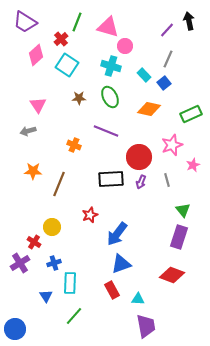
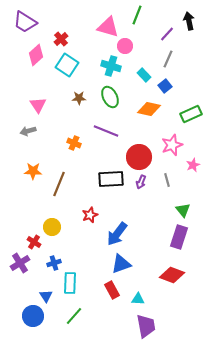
green line at (77, 22): moved 60 px right, 7 px up
purple line at (167, 30): moved 4 px down
blue square at (164, 83): moved 1 px right, 3 px down
orange cross at (74, 145): moved 2 px up
blue circle at (15, 329): moved 18 px right, 13 px up
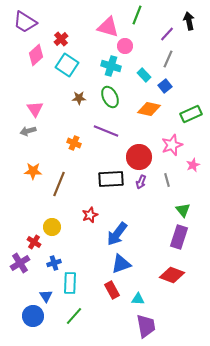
pink triangle at (38, 105): moved 3 px left, 4 px down
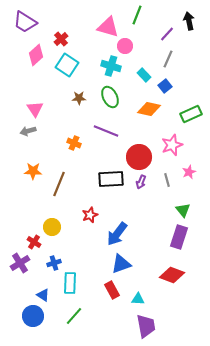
pink star at (193, 165): moved 4 px left, 7 px down
blue triangle at (46, 296): moved 3 px left, 1 px up; rotated 24 degrees counterclockwise
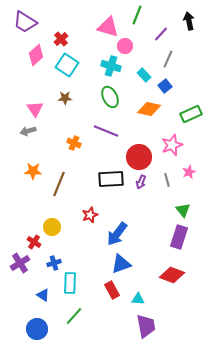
purple line at (167, 34): moved 6 px left
brown star at (79, 98): moved 14 px left
blue circle at (33, 316): moved 4 px right, 13 px down
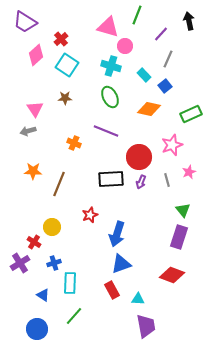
blue arrow at (117, 234): rotated 20 degrees counterclockwise
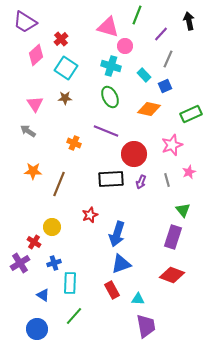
cyan square at (67, 65): moved 1 px left, 3 px down
blue square at (165, 86): rotated 16 degrees clockwise
pink triangle at (35, 109): moved 5 px up
gray arrow at (28, 131): rotated 49 degrees clockwise
red circle at (139, 157): moved 5 px left, 3 px up
purple rectangle at (179, 237): moved 6 px left
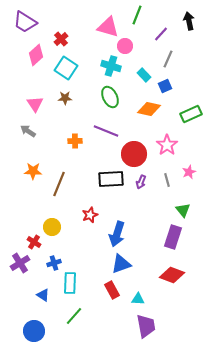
orange cross at (74, 143): moved 1 px right, 2 px up; rotated 24 degrees counterclockwise
pink star at (172, 145): moved 5 px left; rotated 15 degrees counterclockwise
blue circle at (37, 329): moved 3 px left, 2 px down
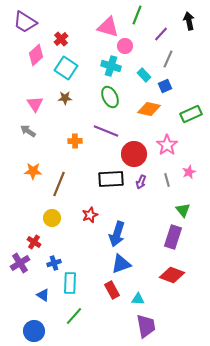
yellow circle at (52, 227): moved 9 px up
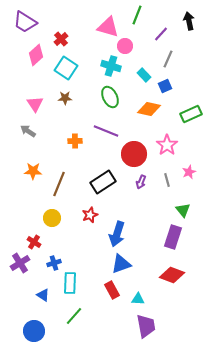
black rectangle at (111, 179): moved 8 px left, 3 px down; rotated 30 degrees counterclockwise
